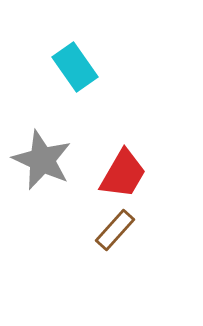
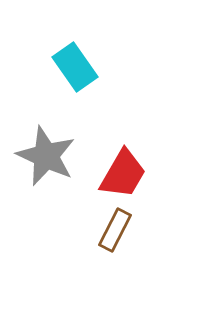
gray star: moved 4 px right, 4 px up
brown rectangle: rotated 15 degrees counterclockwise
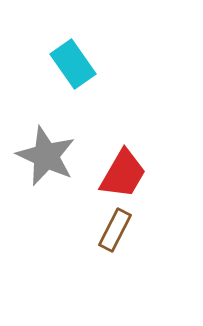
cyan rectangle: moved 2 px left, 3 px up
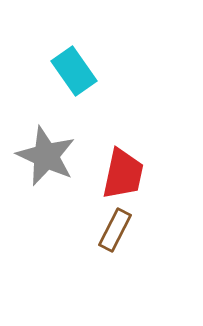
cyan rectangle: moved 1 px right, 7 px down
red trapezoid: rotated 18 degrees counterclockwise
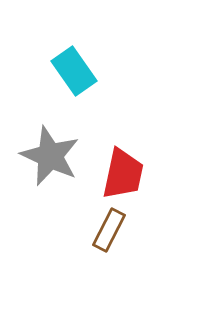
gray star: moved 4 px right
brown rectangle: moved 6 px left
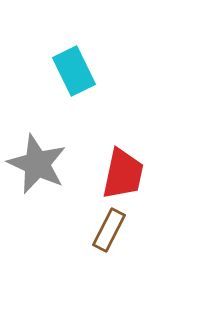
cyan rectangle: rotated 9 degrees clockwise
gray star: moved 13 px left, 8 px down
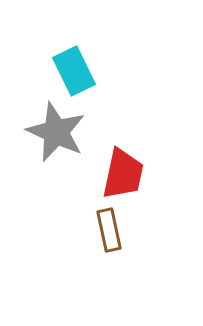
gray star: moved 19 px right, 32 px up
brown rectangle: rotated 39 degrees counterclockwise
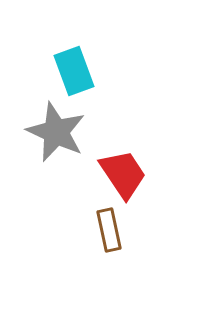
cyan rectangle: rotated 6 degrees clockwise
red trapezoid: rotated 46 degrees counterclockwise
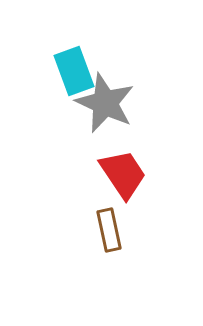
gray star: moved 49 px right, 29 px up
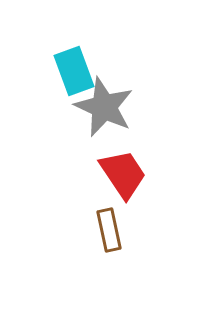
gray star: moved 1 px left, 4 px down
